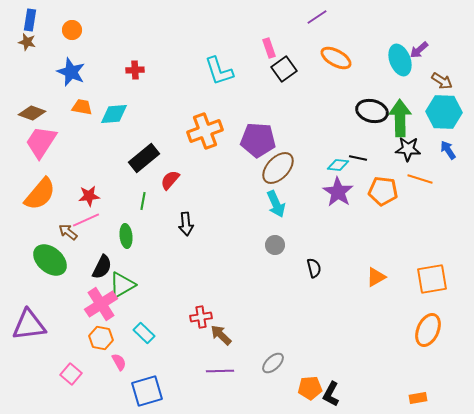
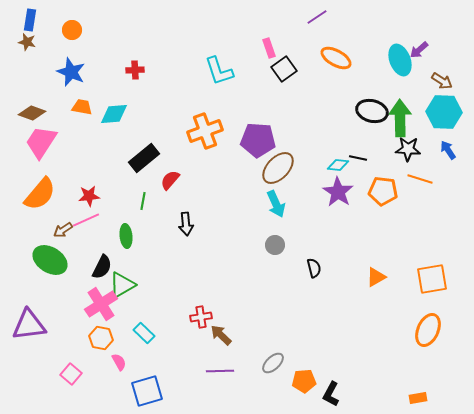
brown arrow at (68, 232): moved 5 px left, 2 px up; rotated 72 degrees counterclockwise
green ellipse at (50, 260): rotated 8 degrees counterclockwise
orange pentagon at (310, 388): moved 6 px left, 7 px up
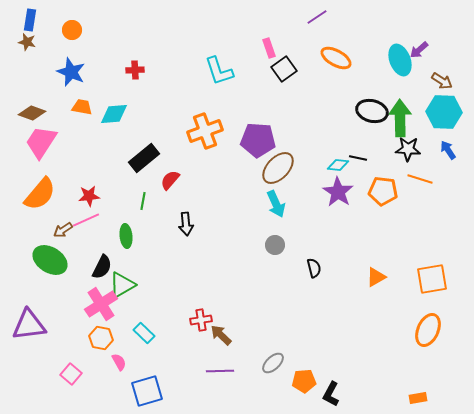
red cross at (201, 317): moved 3 px down
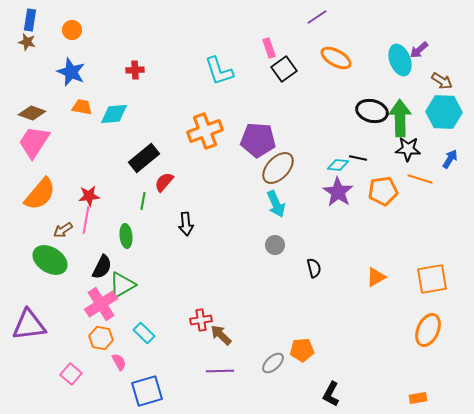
pink trapezoid at (41, 142): moved 7 px left
blue arrow at (448, 150): moved 2 px right, 9 px down; rotated 66 degrees clockwise
red semicircle at (170, 180): moved 6 px left, 2 px down
orange pentagon at (383, 191): rotated 16 degrees counterclockwise
pink line at (86, 220): rotated 56 degrees counterclockwise
orange pentagon at (304, 381): moved 2 px left, 31 px up
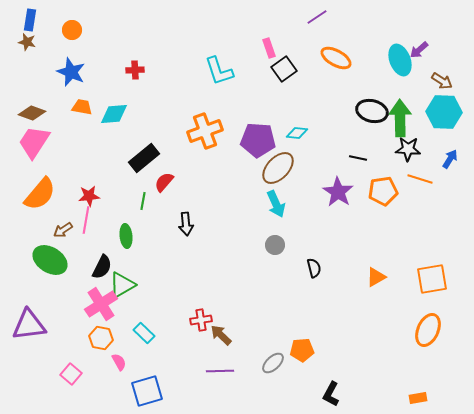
cyan diamond at (338, 165): moved 41 px left, 32 px up
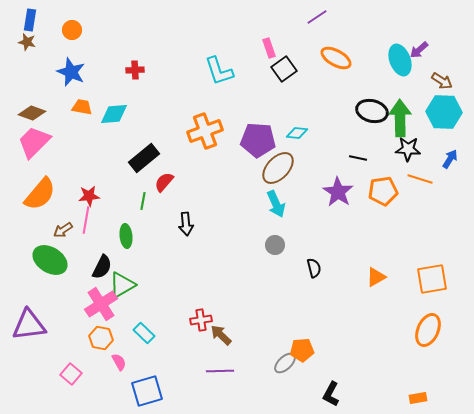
pink trapezoid at (34, 142): rotated 12 degrees clockwise
gray ellipse at (273, 363): moved 12 px right
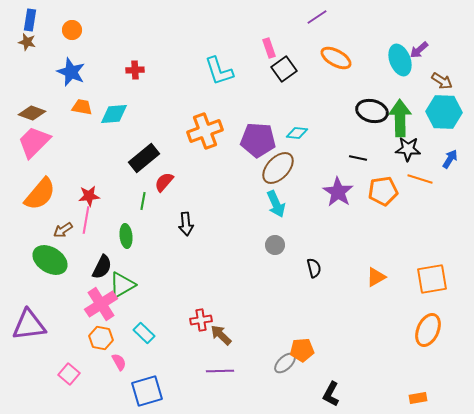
pink square at (71, 374): moved 2 px left
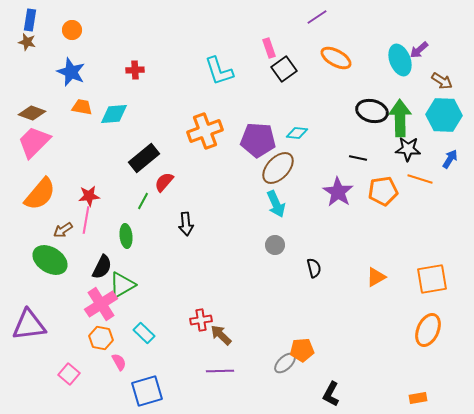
cyan hexagon at (444, 112): moved 3 px down
green line at (143, 201): rotated 18 degrees clockwise
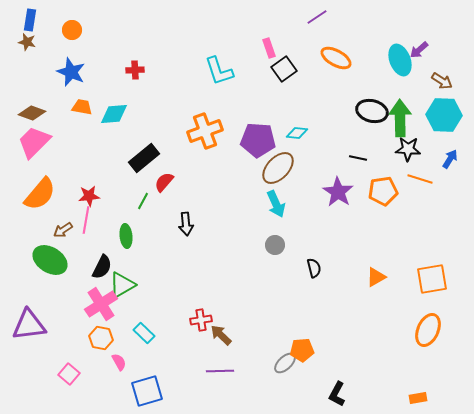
black L-shape at (331, 394): moved 6 px right
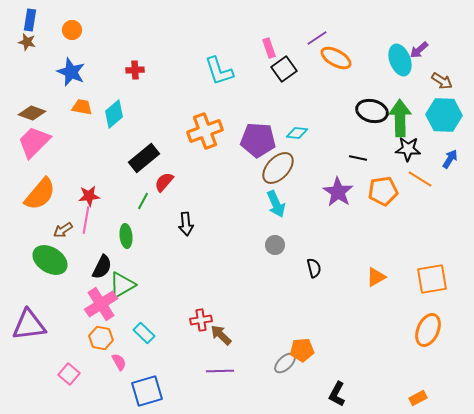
purple line at (317, 17): moved 21 px down
cyan diamond at (114, 114): rotated 36 degrees counterclockwise
orange line at (420, 179): rotated 15 degrees clockwise
orange rectangle at (418, 398): rotated 18 degrees counterclockwise
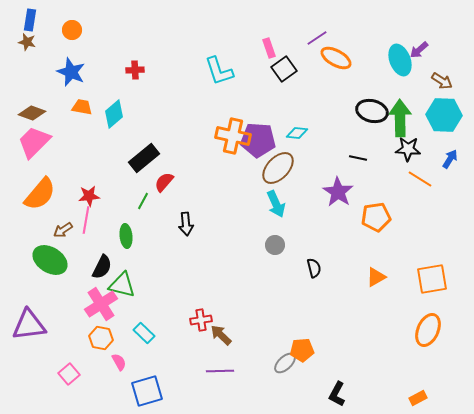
orange cross at (205, 131): moved 28 px right, 5 px down; rotated 32 degrees clockwise
orange pentagon at (383, 191): moved 7 px left, 26 px down
green triangle at (122, 285): rotated 44 degrees clockwise
pink square at (69, 374): rotated 10 degrees clockwise
